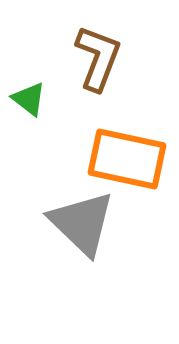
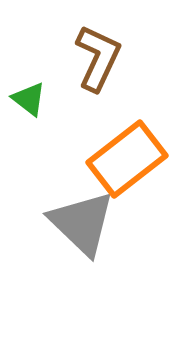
brown L-shape: rotated 4 degrees clockwise
orange rectangle: rotated 50 degrees counterclockwise
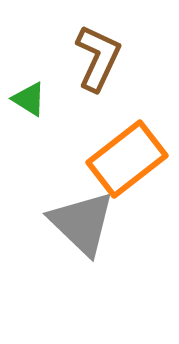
green triangle: rotated 6 degrees counterclockwise
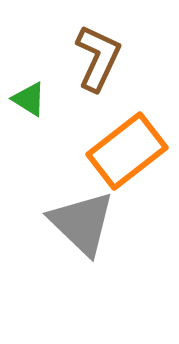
orange rectangle: moved 8 px up
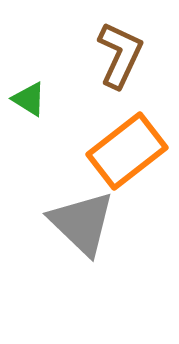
brown L-shape: moved 22 px right, 3 px up
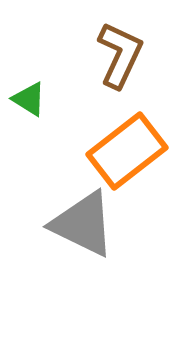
gray triangle: moved 1 px right, 1 px down; rotated 18 degrees counterclockwise
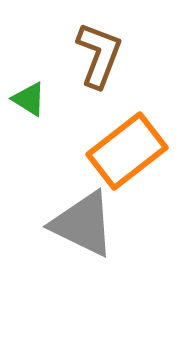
brown L-shape: moved 21 px left; rotated 4 degrees counterclockwise
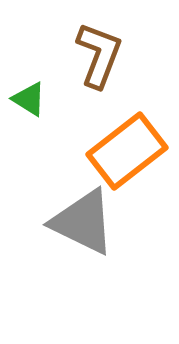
gray triangle: moved 2 px up
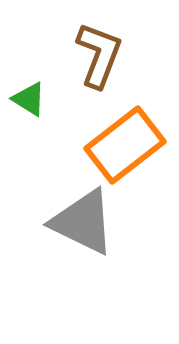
orange rectangle: moved 2 px left, 6 px up
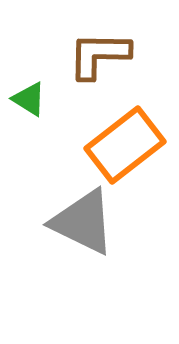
brown L-shape: rotated 110 degrees counterclockwise
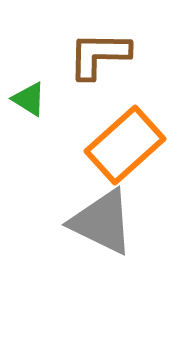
orange rectangle: rotated 4 degrees counterclockwise
gray triangle: moved 19 px right
